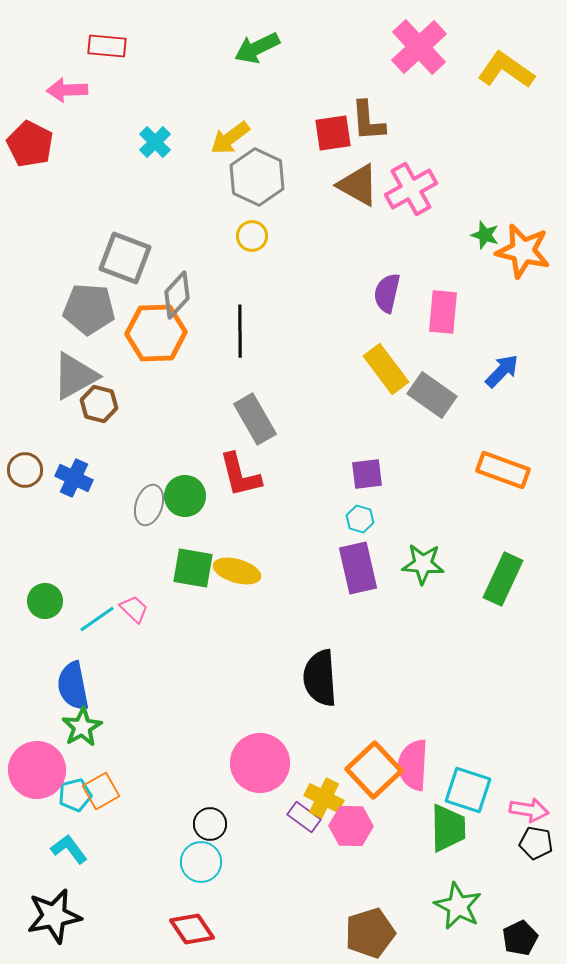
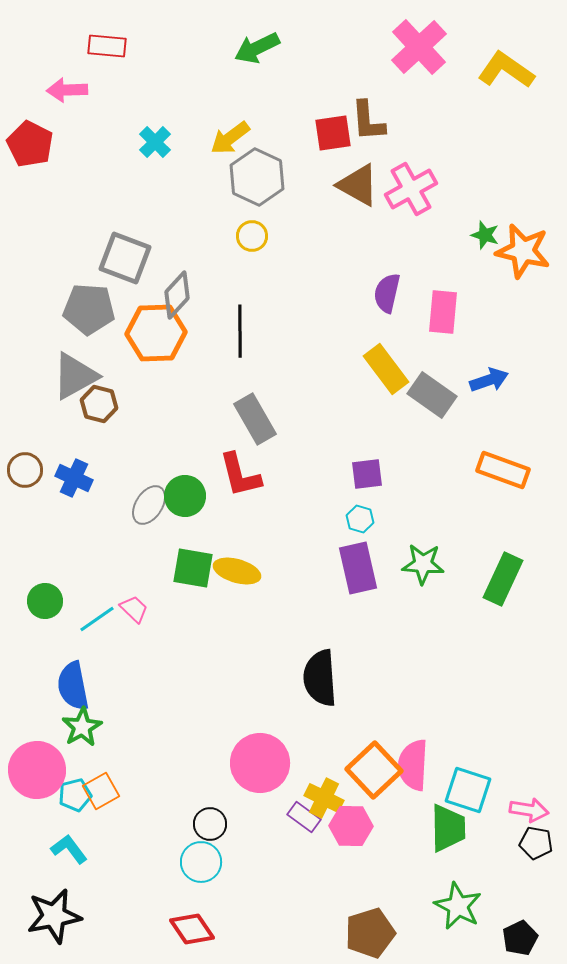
blue arrow at (502, 371): moved 13 px left, 9 px down; rotated 27 degrees clockwise
gray ellipse at (149, 505): rotated 15 degrees clockwise
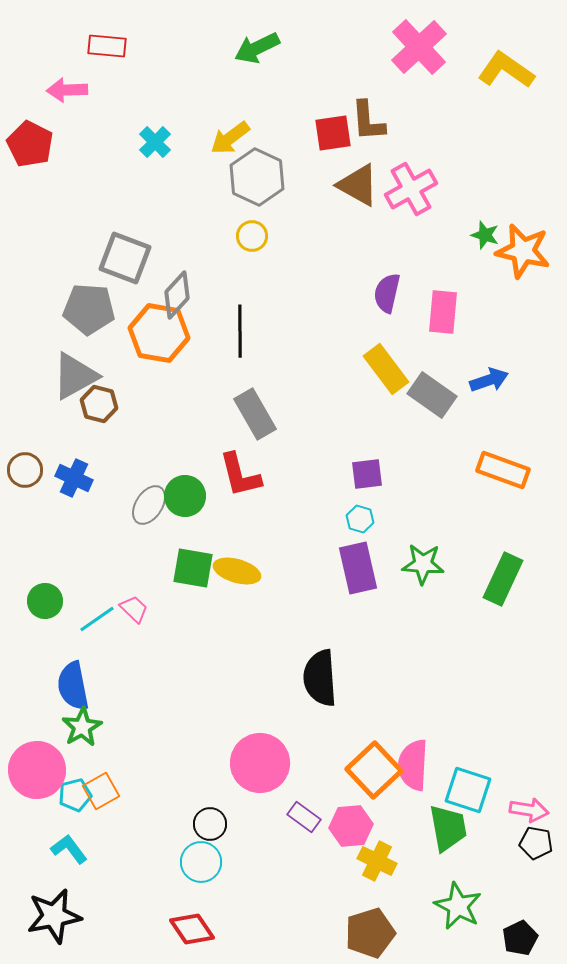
orange hexagon at (156, 333): moved 3 px right; rotated 12 degrees clockwise
gray rectangle at (255, 419): moved 5 px up
yellow cross at (324, 798): moved 53 px right, 63 px down
pink hexagon at (351, 826): rotated 6 degrees counterclockwise
green trapezoid at (448, 828): rotated 9 degrees counterclockwise
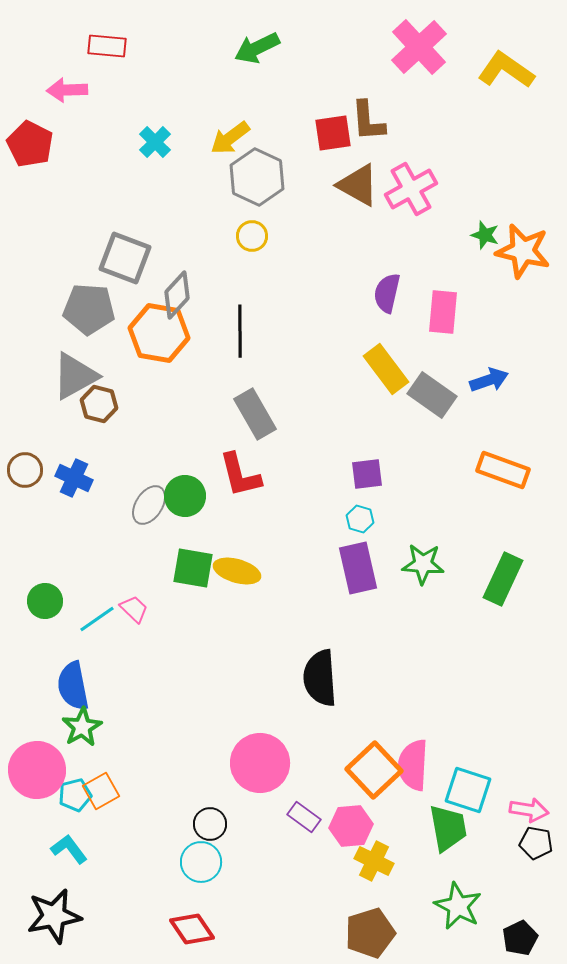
yellow cross at (377, 861): moved 3 px left
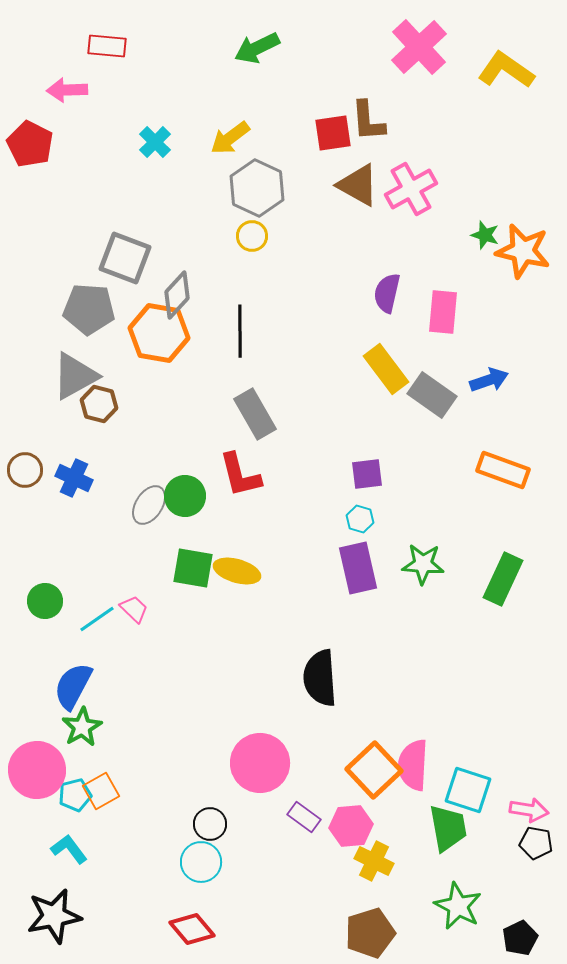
gray hexagon at (257, 177): moved 11 px down
blue semicircle at (73, 686): rotated 39 degrees clockwise
red diamond at (192, 929): rotated 6 degrees counterclockwise
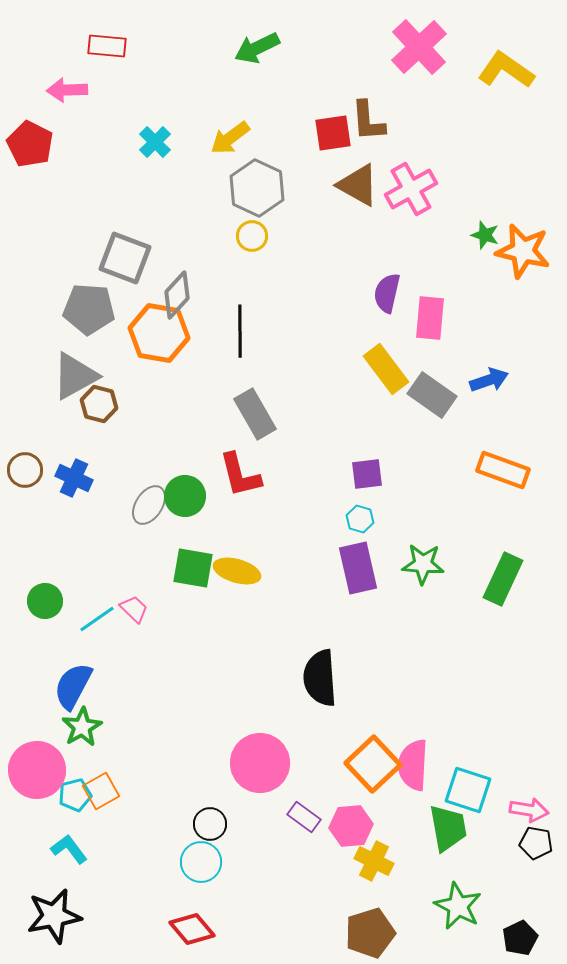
pink rectangle at (443, 312): moved 13 px left, 6 px down
orange square at (374, 770): moved 1 px left, 6 px up
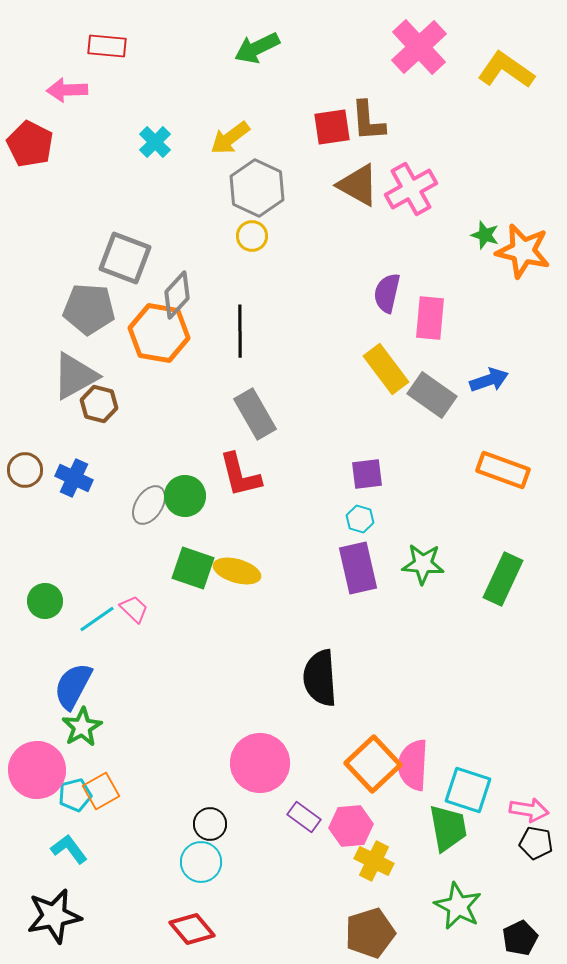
red square at (333, 133): moved 1 px left, 6 px up
green square at (193, 568): rotated 9 degrees clockwise
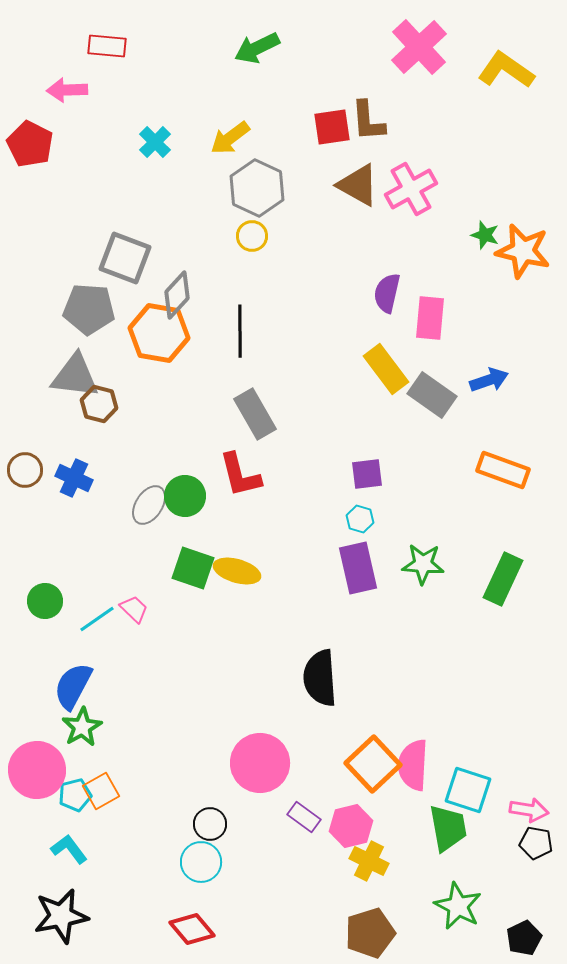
gray triangle at (75, 376): rotated 36 degrees clockwise
pink hexagon at (351, 826): rotated 9 degrees counterclockwise
yellow cross at (374, 861): moved 5 px left
black star at (54, 916): moved 7 px right
black pentagon at (520, 938): moved 4 px right
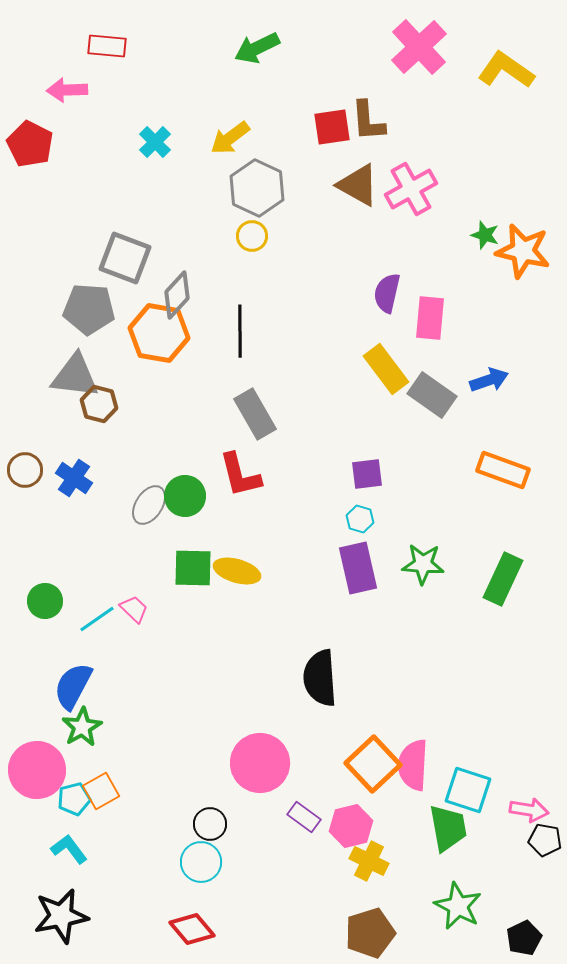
blue cross at (74, 478): rotated 9 degrees clockwise
green square at (193, 568): rotated 18 degrees counterclockwise
cyan pentagon at (75, 795): moved 1 px left, 4 px down
black pentagon at (536, 843): moved 9 px right, 3 px up
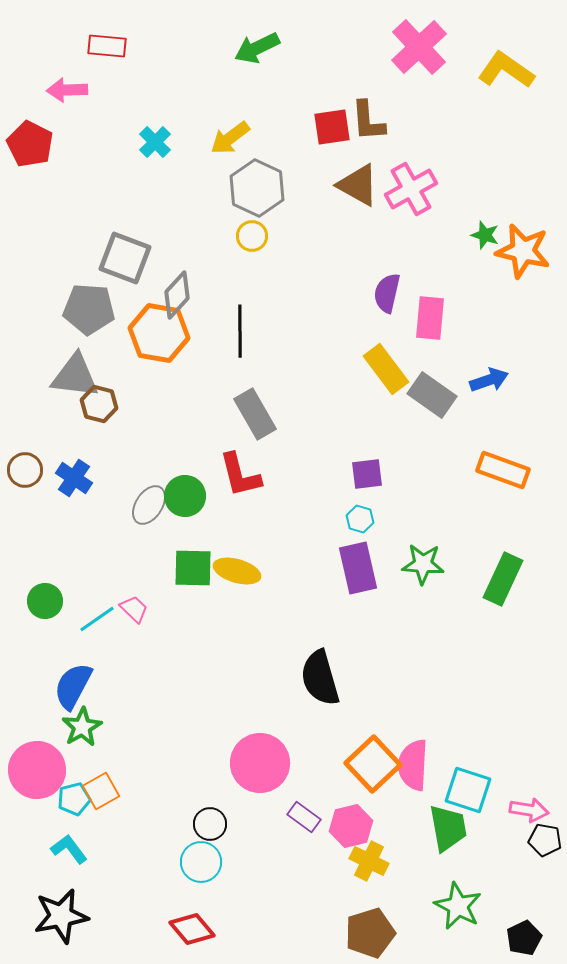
black semicircle at (320, 678): rotated 12 degrees counterclockwise
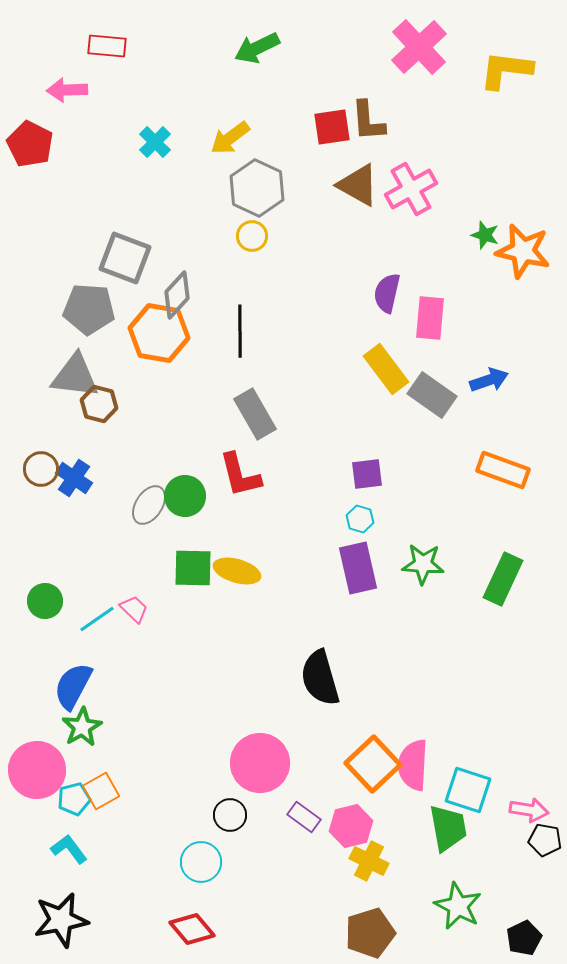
yellow L-shape at (506, 70): rotated 28 degrees counterclockwise
brown circle at (25, 470): moved 16 px right, 1 px up
black circle at (210, 824): moved 20 px right, 9 px up
black star at (61, 916): moved 4 px down
